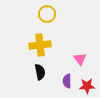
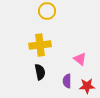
yellow circle: moved 3 px up
pink triangle: rotated 16 degrees counterclockwise
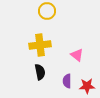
pink triangle: moved 3 px left, 4 px up
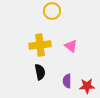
yellow circle: moved 5 px right
pink triangle: moved 6 px left, 9 px up
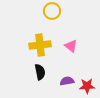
purple semicircle: rotated 80 degrees clockwise
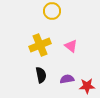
yellow cross: rotated 15 degrees counterclockwise
black semicircle: moved 1 px right, 3 px down
purple semicircle: moved 2 px up
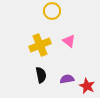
pink triangle: moved 2 px left, 5 px up
red star: rotated 28 degrees clockwise
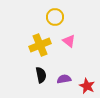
yellow circle: moved 3 px right, 6 px down
purple semicircle: moved 3 px left
